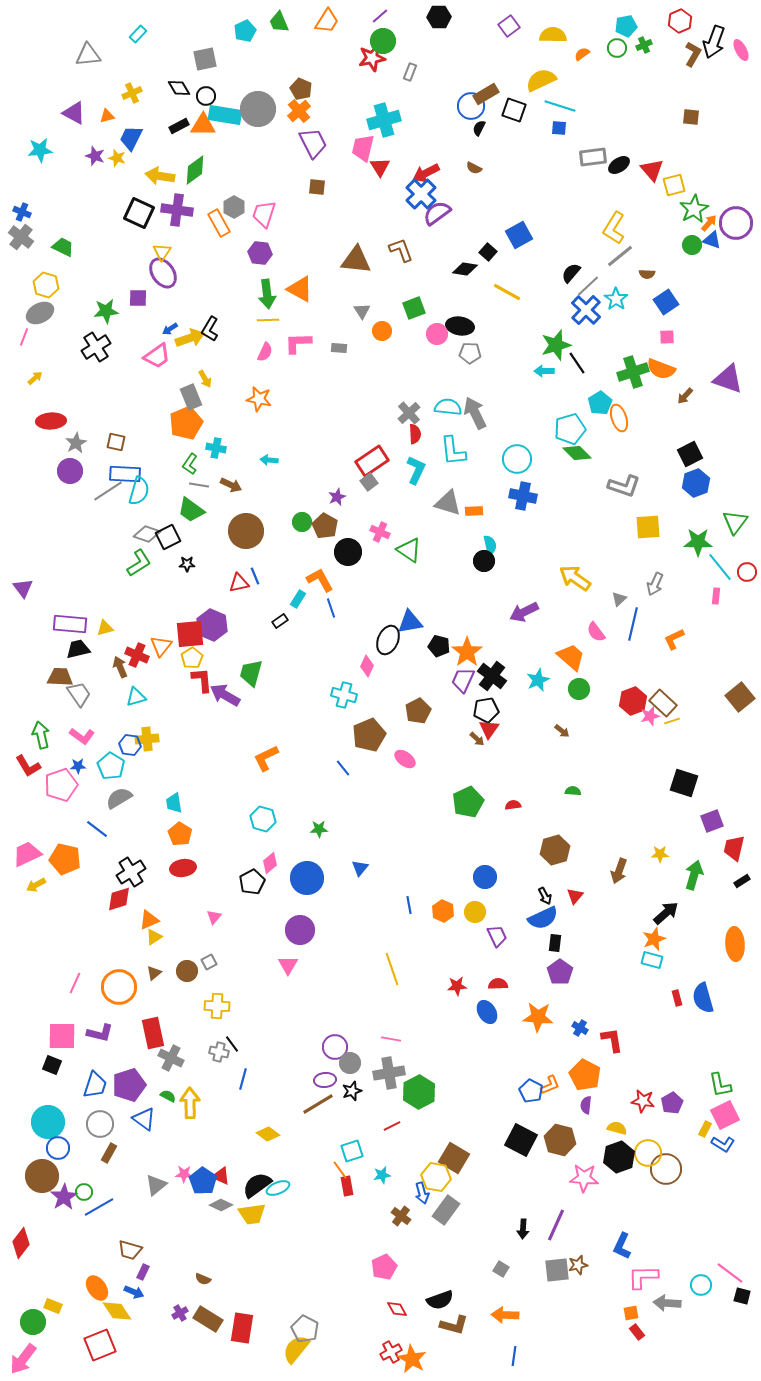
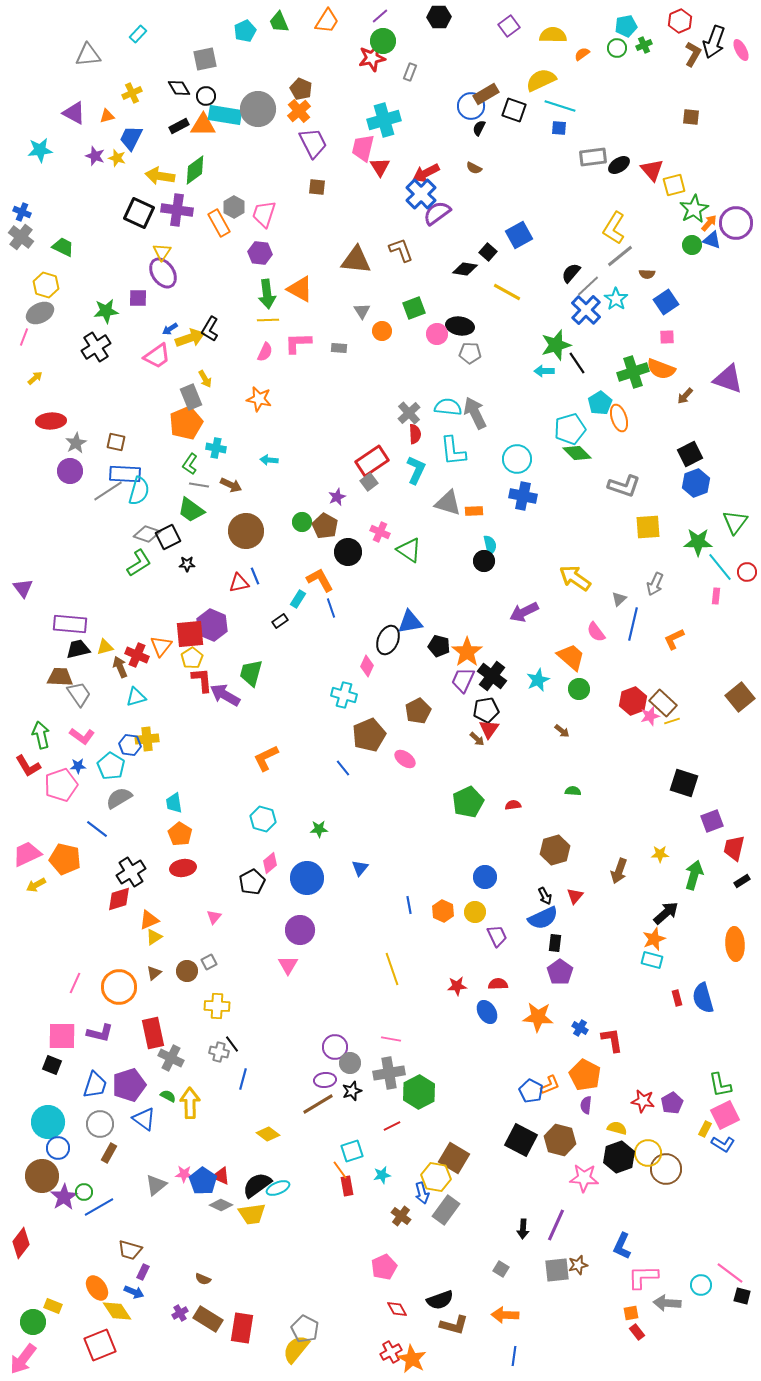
yellow triangle at (105, 628): moved 19 px down
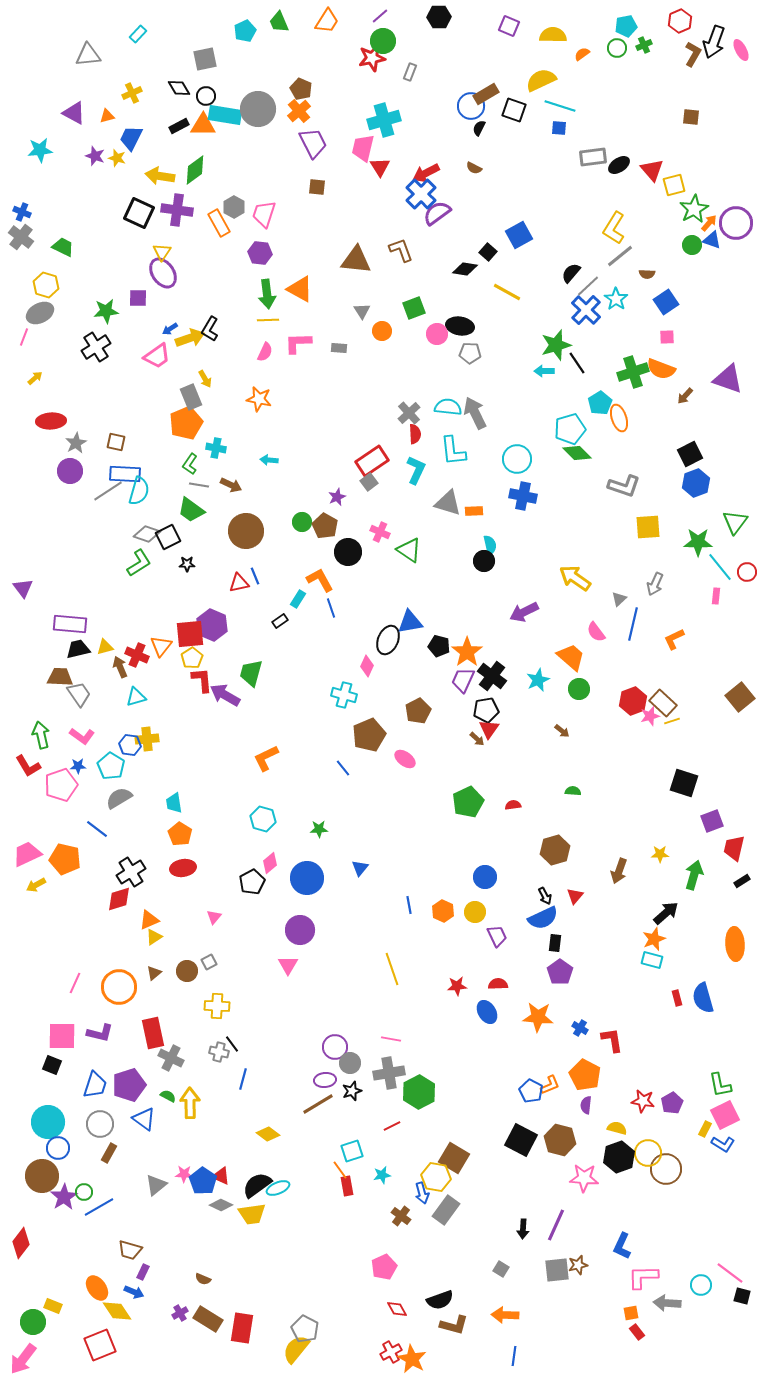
purple square at (509, 26): rotated 30 degrees counterclockwise
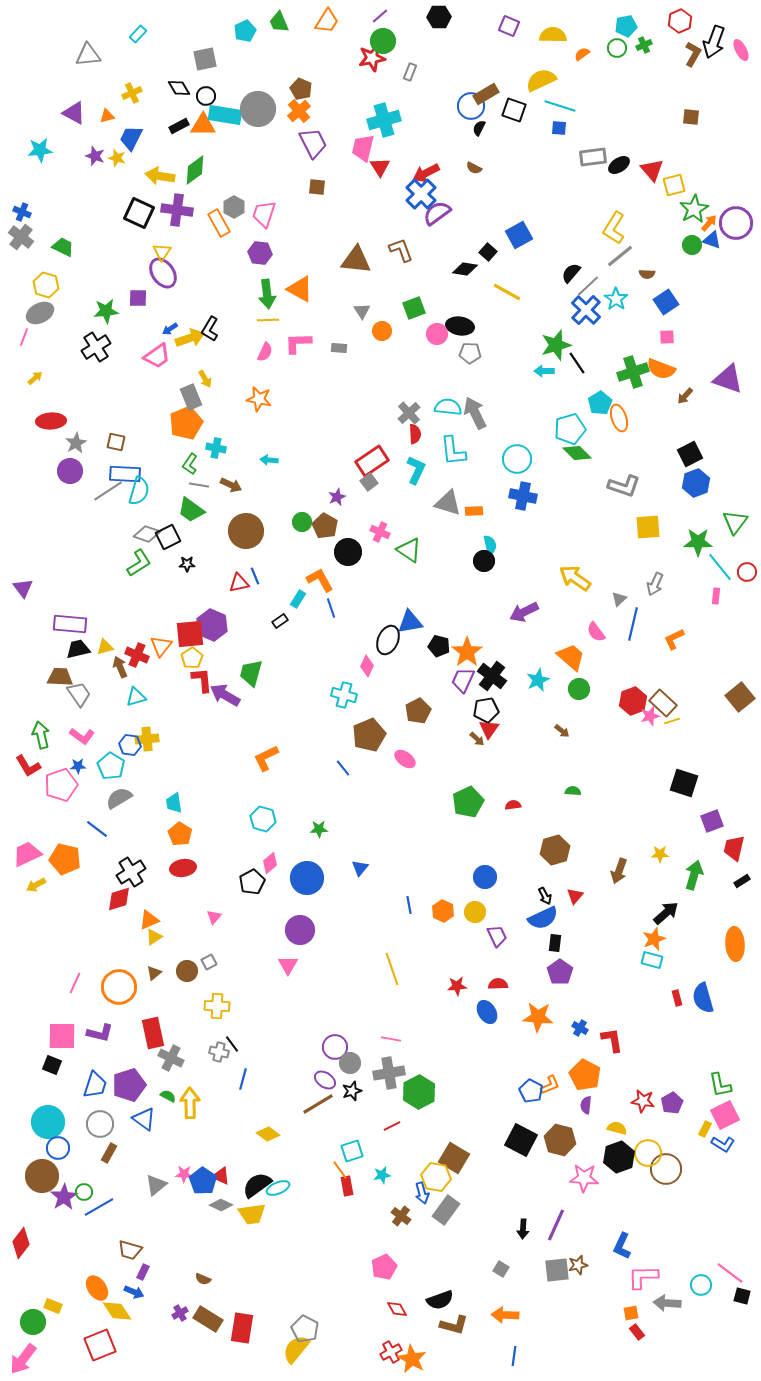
purple ellipse at (325, 1080): rotated 40 degrees clockwise
